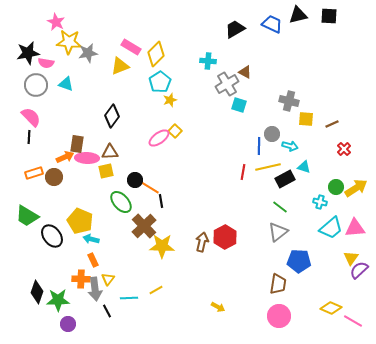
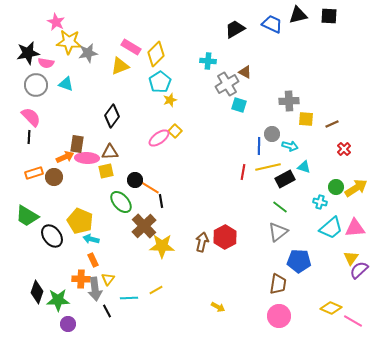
gray cross at (289, 101): rotated 18 degrees counterclockwise
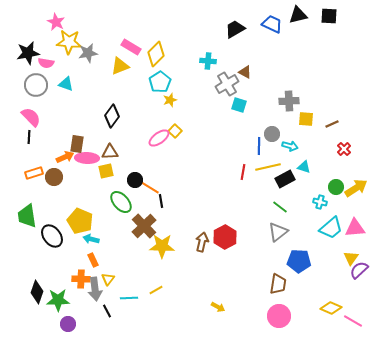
green trapezoid at (27, 216): rotated 50 degrees clockwise
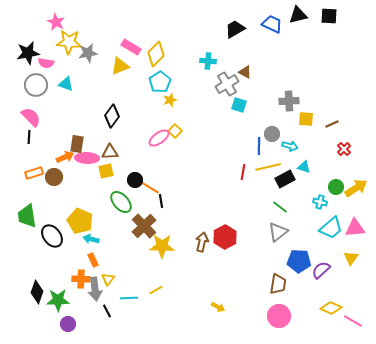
purple semicircle at (359, 270): moved 38 px left
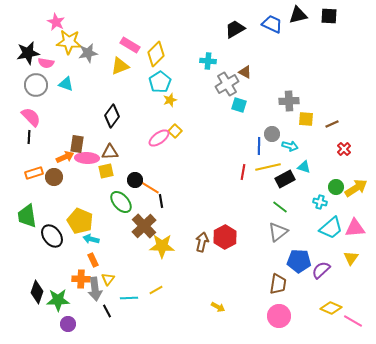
pink rectangle at (131, 47): moved 1 px left, 2 px up
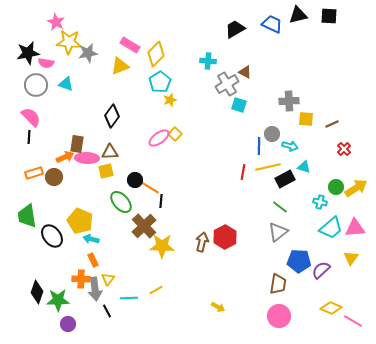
yellow square at (175, 131): moved 3 px down
black line at (161, 201): rotated 16 degrees clockwise
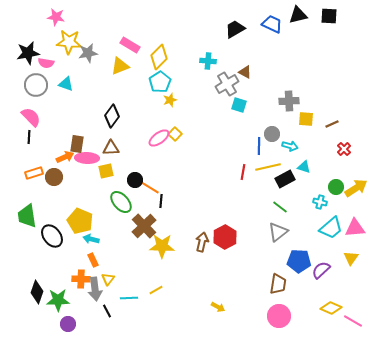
pink star at (56, 22): moved 5 px up; rotated 18 degrees counterclockwise
yellow diamond at (156, 54): moved 3 px right, 3 px down
brown triangle at (110, 152): moved 1 px right, 4 px up
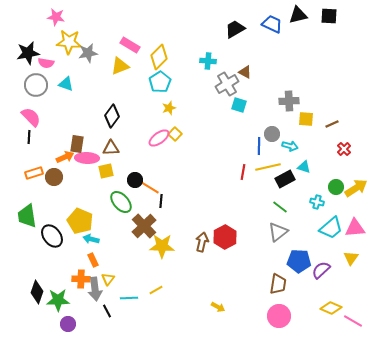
yellow star at (170, 100): moved 1 px left, 8 px down
cyan cross at (320, 202): moved 3 px left
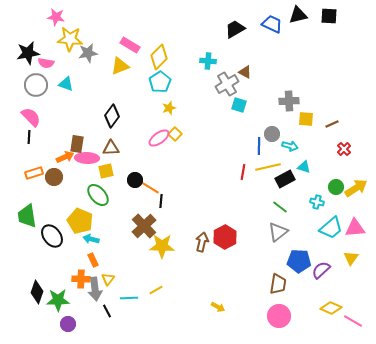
yellow star at (69, 42): moved 1 px right, 3 px up
green ellipse at (121, 202): moved 23 px left, 7 px up
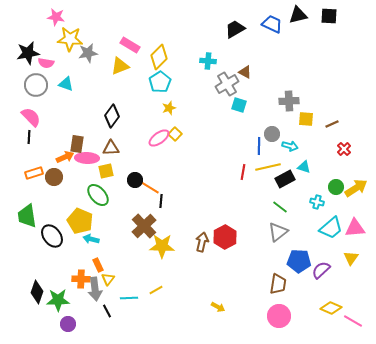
orange rectangle at (93, 260): moved 5 px right, 5 px down
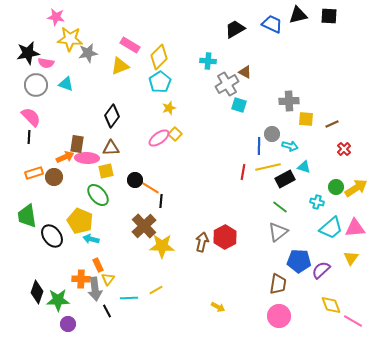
yellow diamond at (331, 308): moved 3 px up; rotated 45 degrees clockwise
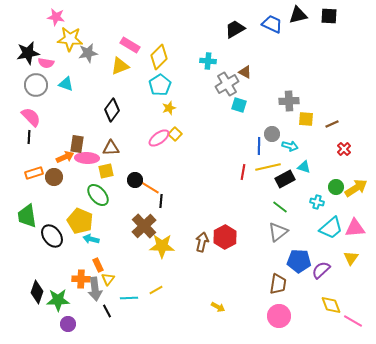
cyan pentagon at (160, 82): moved 3 px down
black diamond at (112, 116): moved 6 px up
